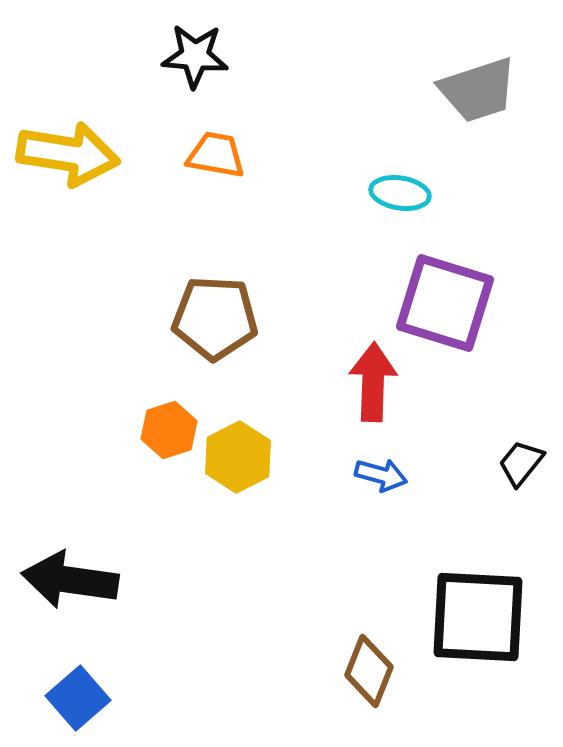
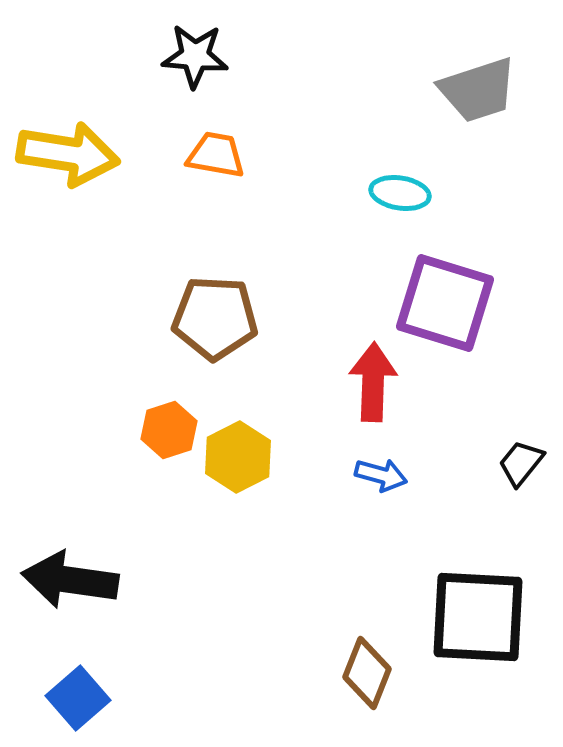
brown diamond: moved 2 px left, 2 px down
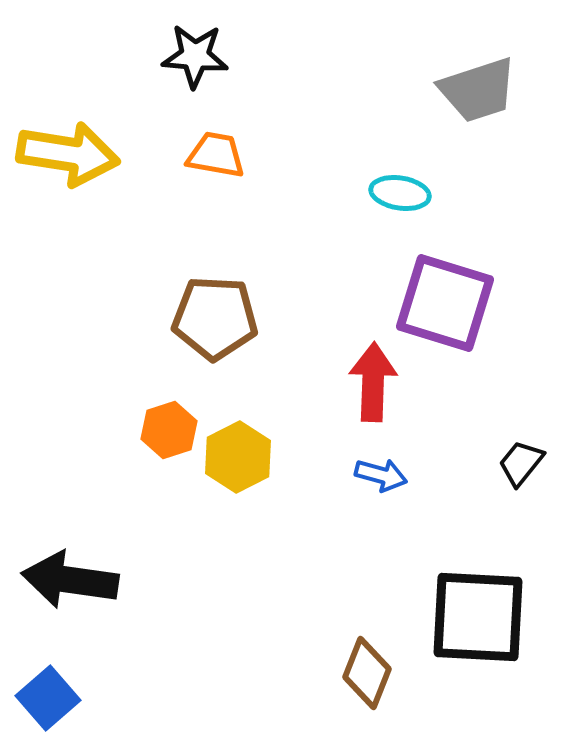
blue square: moved 30 px left
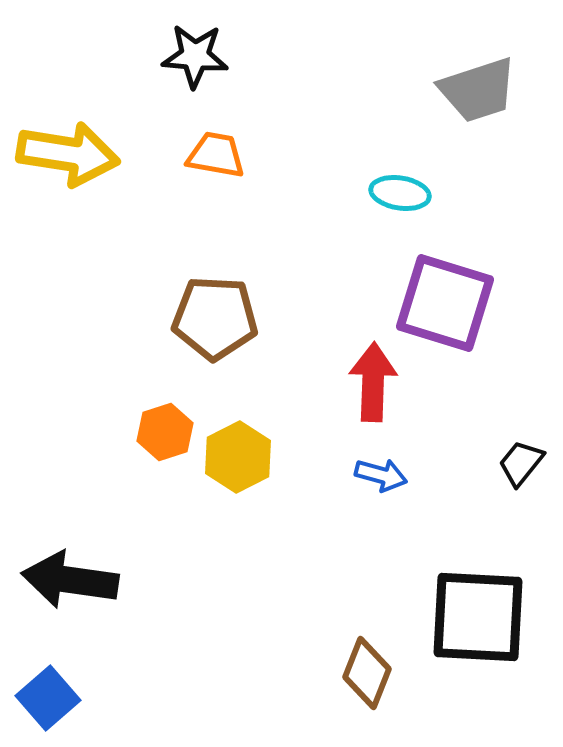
orange hexagon: moved 4 px left, 2 px down
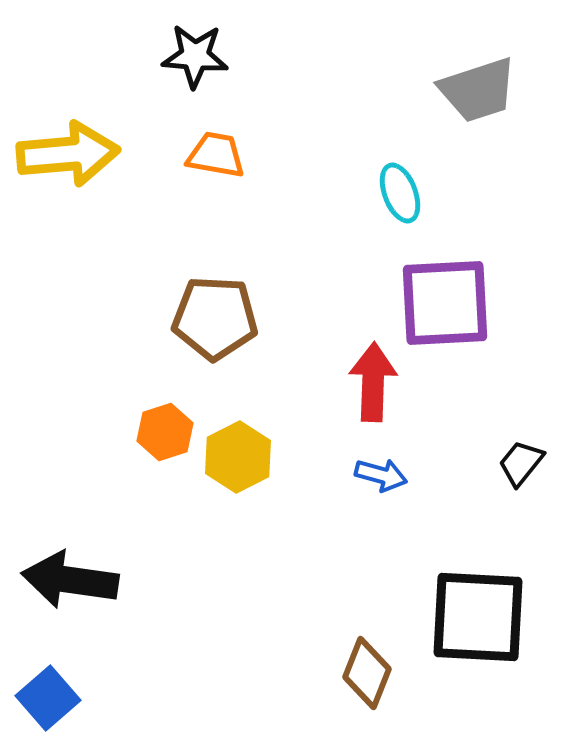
yellow arrow: rotated 14 degrees counterclockwise
cyan ellipse: rotated 60 degrees clockwise
purple square: rotated 20 degrees counterclockwise
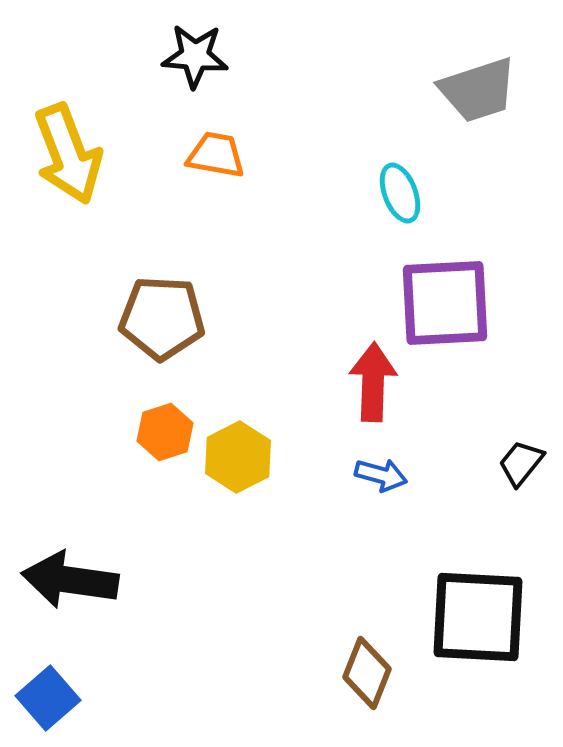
yellow arrow: rotated 74 degrees clockwise
brown pentagon: moved 53 px left
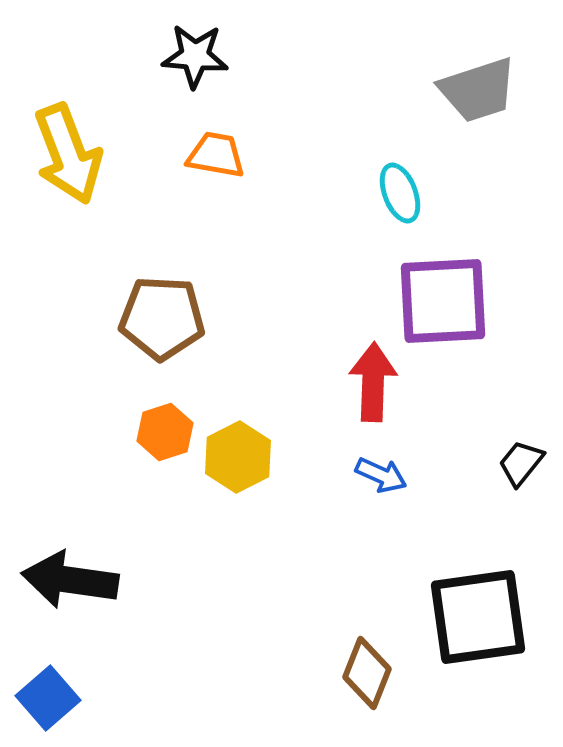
purple square: moved 2 px left, 2 px up
blue arrow: rotated 9 degrees clockwise
black square: rotated 11 degrees counterclockwise
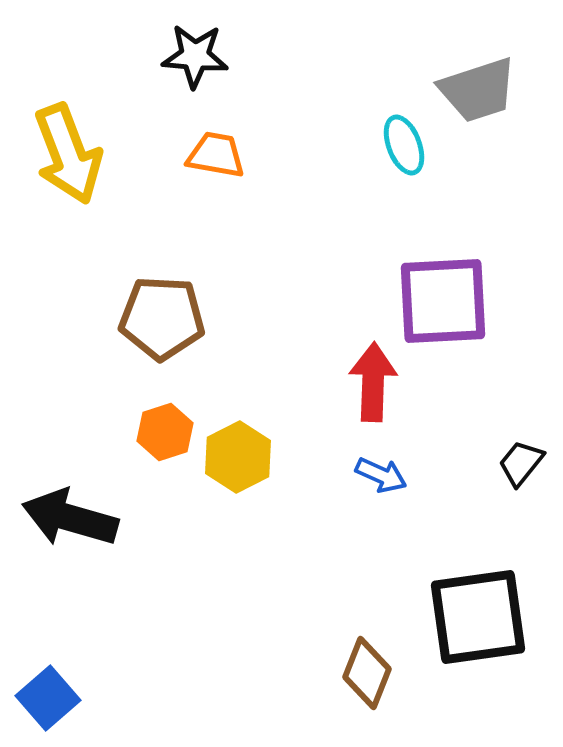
cyan ellipse: moved 4 px right, 48 px up
black arrow: moved 62 px up; rotated 8 degrees clockwise
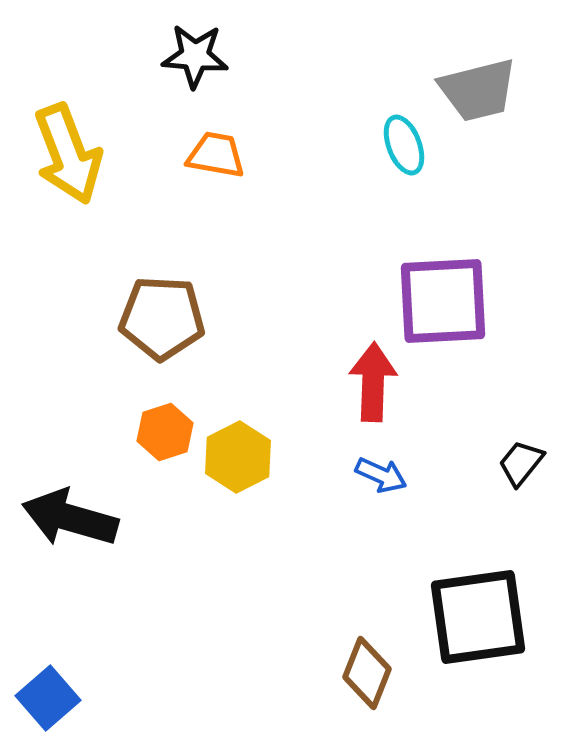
gray trapezoid: rotated 4 degrees clockwise
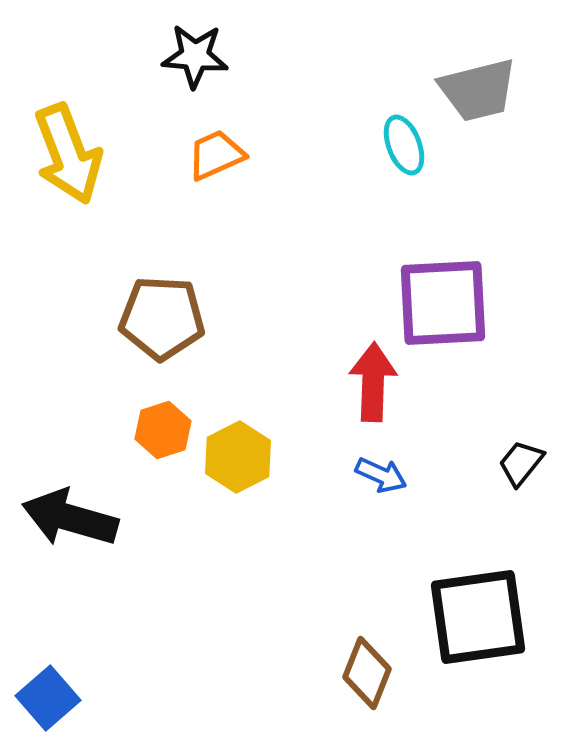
orange trapezoid: rotated 34 degrees counterclockwise
purple square: moved 2 px down
orange hexagon: moved 2 px left, 2 px up
